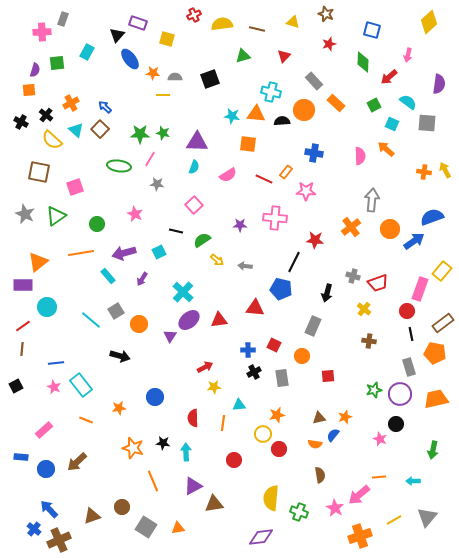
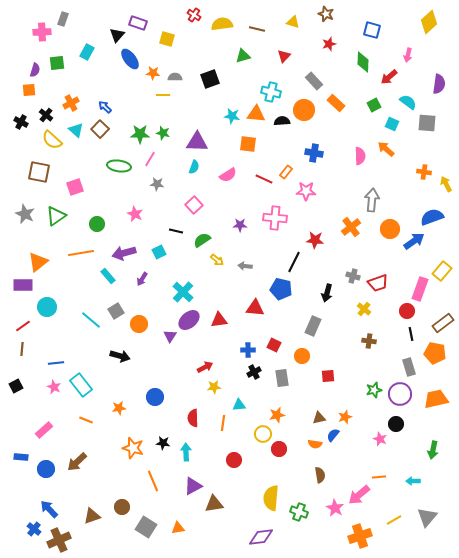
red cross at (194, 15): rotated 32 degrees counterclockwise
yellow arrow at (445, 170): moved 1 px right, 14 px down
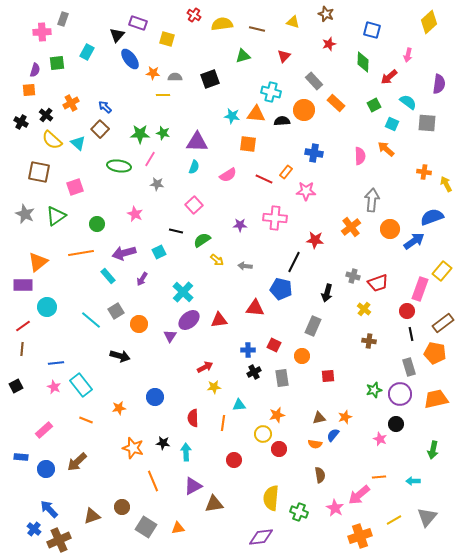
cyan triangle at (76, 130): moved 2 px right, 13 px down
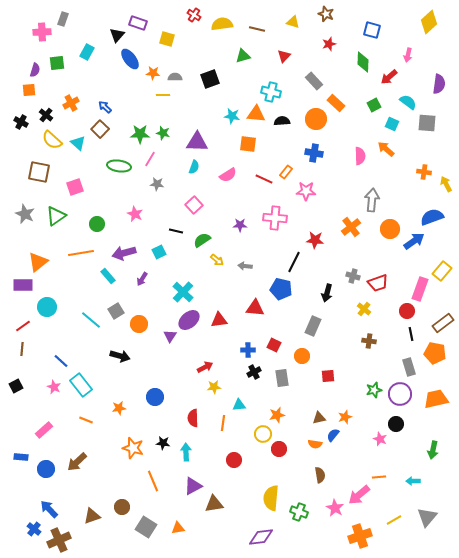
orange circle at (304, 110): moved 12 px right, 9 px down
blue line at (56, 363): moved 5 px right, 2 px up; rotated 49 degrees clockwise
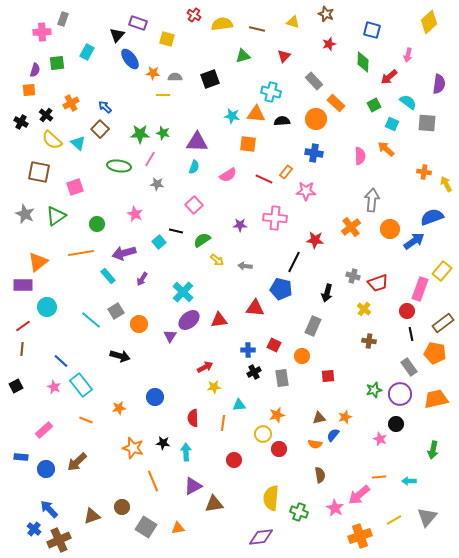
cyan square at (159, 252): moved 10 px up; rotated 16 degrees counterclockwise
gray rectangle at (409, 367): rotated 18 degrees counterclockwise
cyan arrow at (413, 481): moved 4 px left
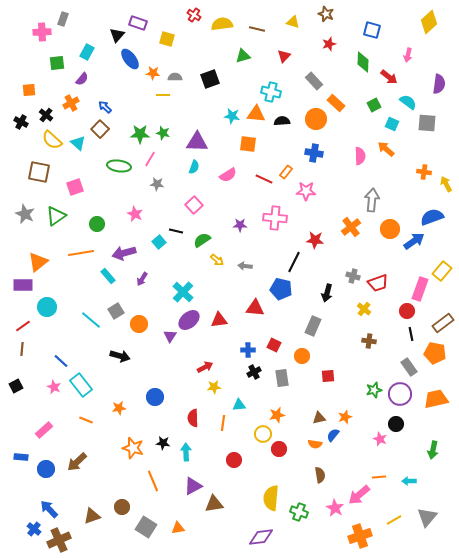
purple semicircle at (35, 70): moved 47 px right, 9 px down; rotated 24 degrees clockwise
red arrow at (389, 77): rotated 102 degrees counterclockwise
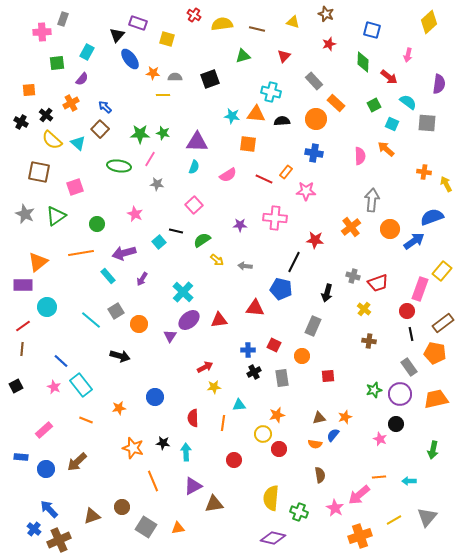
purple diamond at (261, 537): moved 12 px right, 1 px down; rotated 20 degrees clockwise
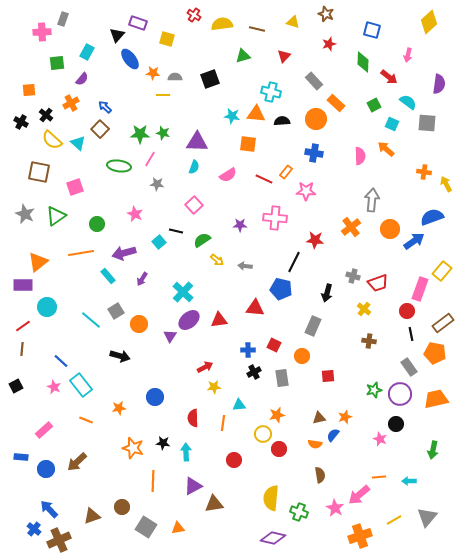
orange line at (153, 481): rotated 25 degrees clockwise
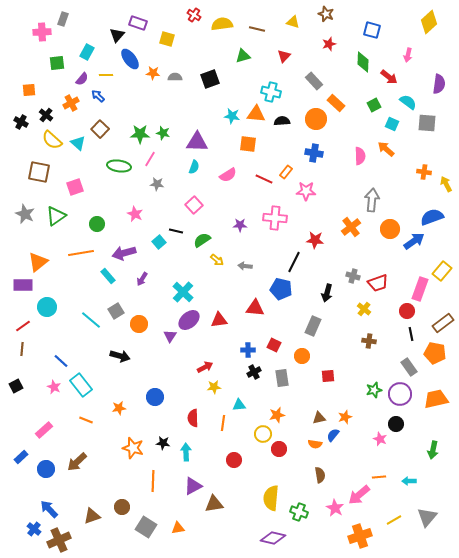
yellow line at (163, 95): moved 57 px left, 20 px up
blue arrow at (105, 107): moved 7 px left, 11 px up
blue rectangle at (21, 457): rotated 48 degrees counterclockwise
